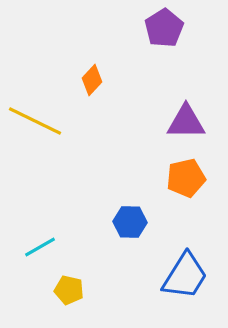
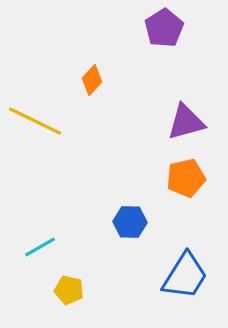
purple triangle: rotated 15 degrees counterclockwise
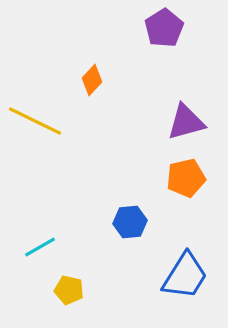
blue hexagon: rotated 8 degrees counterclockwise
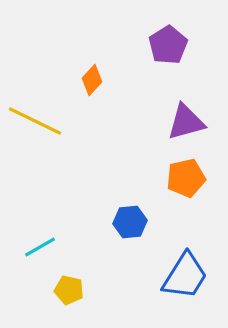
purple pentagon: moved 4 px right, 17 px down
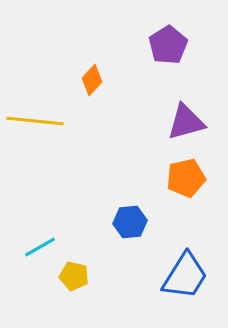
yellow line: rotated 20 degrees counterclockwise
yellow pentagon: moved 5 px right, 14 px up
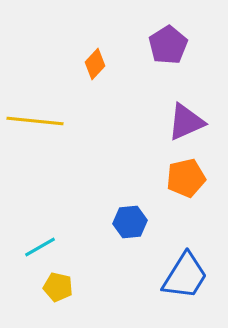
orange diamond: moved 3 px right, 16 px up
purple triangle: rotated 9 degrees counterclockwise
yellow pentagon: moved 16 px left, 11 px down
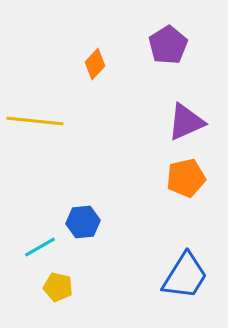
blue hexagon: moved 47 px left
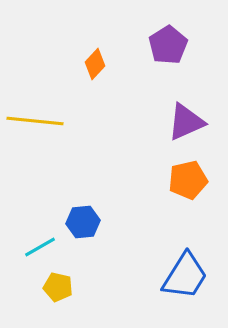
orange pentagon: moved 2 px right, 2 px down
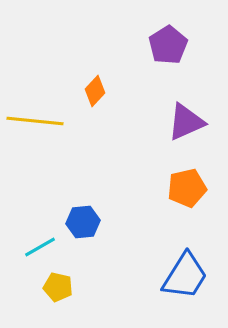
orange diamond: moved 27 px down
orange pentagon: moved 1 px left, 8 px down
